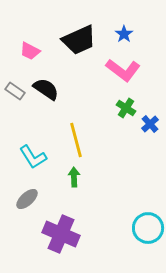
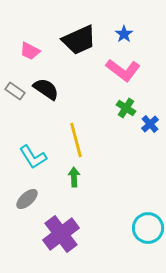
purple cross: rotated 30 degrees clockwise
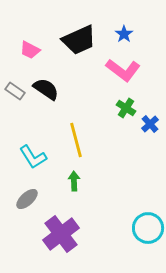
pink trapezoid: moved 1 px up
green arrow: moved 4 px down
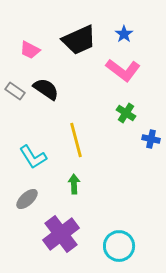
green cross: moved 5 px down
blue cross: moved 1 px right, 15 px down; rotated 36 degrees counterclockwise
green arrow: moved 3 px down
cyan circle: moved 29 px left, 18 px down
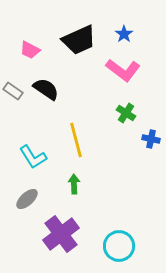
gray rectangle: moved 2 px left
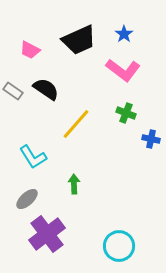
green cross: rotated 12 degrees counterclockwise
yellow line: moved 16 px up; rotated 56 degrees clockwise
purple cross: moved 14 px left
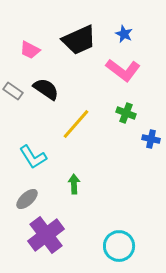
blue star: rotated 12 degrees counterclockwise
purple cross: moved 1 px left, 1 px down
